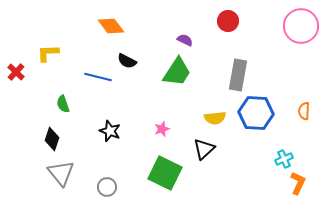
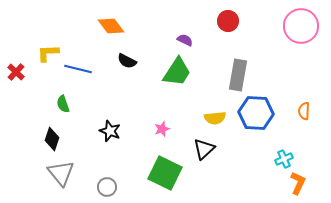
blue line: moved 20 px left, 8 px up
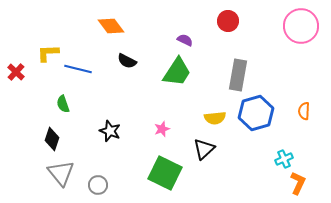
blue hexagon: rotated 20 degrees counterclockwise
gray circle: moved 9 px left, 2 px up
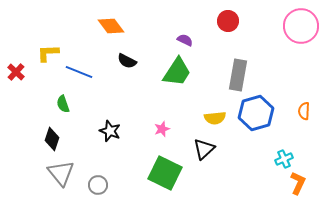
blue line: moved 1 px right, 3 px down; rotated 8 degrees clockwise
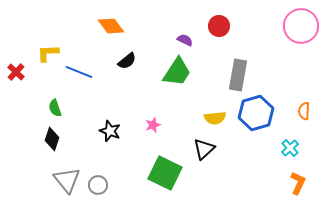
red circle: moved 9 px left, 5 px down
black semicircle: rotated 66 degrees counterclockwise
green semicircle: moved 8 px left, 4 px down
pink star: moved 9 px left, 4 px up
cyan cross: moved 6 px right, 11 px up; rotated 18 degrees counterclockwise
gray triangle: moved 6 px right, 7 px down
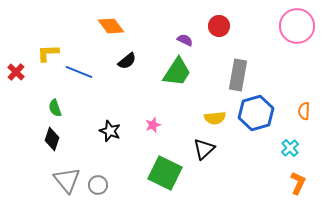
pink circle: moved 4 px left
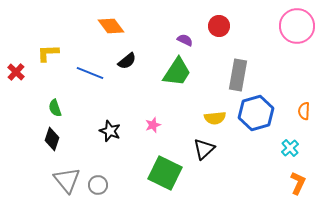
blue line: moved 11 px right, 1 px down
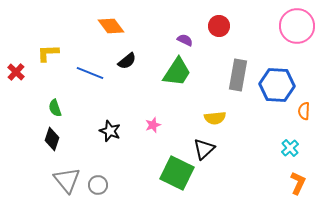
blue hexagon: moved 21 px right, 28 px up; rotated 20 degrees clockwise
green square: moved 12 px right
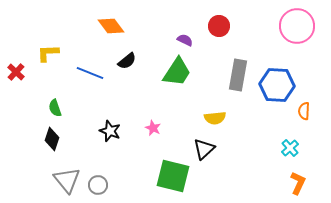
pink star: moved 3 px down; rotated 28 degrees counterclockwise
green square: moved 4 px left, 3 px down; rotated 12 degrees counterclockwise
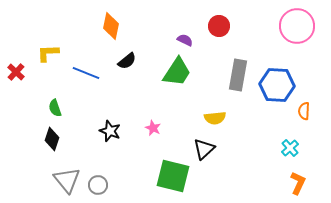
orange diamond: rotated 48 degrees clockwise
blue line: moved 4 px left
